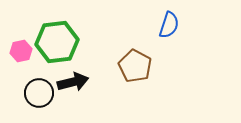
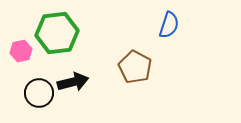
green hexagon: moved 9 px up
brown pentagon: moved 1 px down
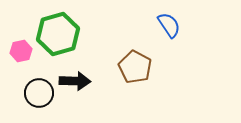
blue semicircle: rotated 52 degrees counterclockwise
green hexagon: moved 1 px right, 1 px down; rotated 9 degrees counterclockwise
black arrow: moved 2 px right, 1 px up; rotated 16 degrees clockwise
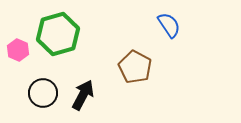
pink hexagon: moved 3 px left, 1 px up; rotated 25 degrees counterclockwise
black arrow: moved 8 px right, 14 px down; rotated 64 degrees counterclockwise
black circle: moved 4 px right
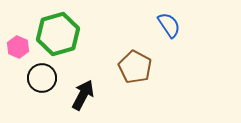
pink hexagon: moved 3 px up
black circle: moved 1 px left, 15 px up
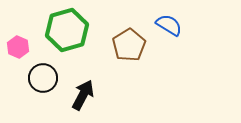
blue semicircle: rotated 24 degrees counterclockwise
green hexagon: moved 9 px right, 4 px up
brown pentagon: moved 6 px left, 22 px up; rotated 12 degrees clockwise
black circle: moved 1 px right
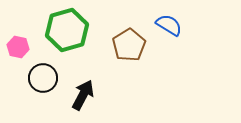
pink hexagon: rotated 10 degrees counterclockwise
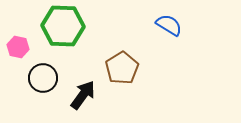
green hexagon: moved 4 px left, 4 px up; rotated 18 degrees clockwise
brown pentagon: moved 7 px left, 23 px down
black arrow: rotated 8 degrees clockwise
